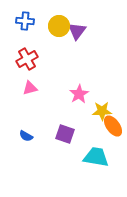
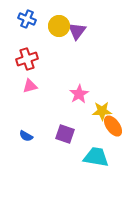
blue cross: moved 2 px right, 2 px up; rotated 18 degrees clockwise
red cross: rotated 10 degrees clockwise
pink triangle: moved 2 px up
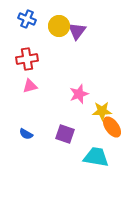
red cross: rotated 10 degrees clockwise
pink star: rotated 12 degrees clockwise
orange ellipse: moved 1 px left, 1 px down
blue semicircle: moved 2 px up
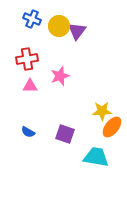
blue cross: moved 5 px right
pink triangle: rotated 14 degrees clockwise
pink star: moved 19 px left, 18 px up
orange ellipse: rotated 75 degrees clockwise
blue semicircle: moved 2 px right, 2 px up
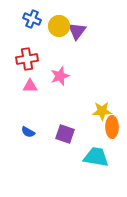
orange ellipse: rotated 40 degrees counterclockwise
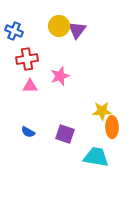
blue cross: moved 18 px left, 12 px down
purple triangle: moved 1 px up
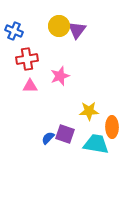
yellow star: moved 13 px left
blue semicircle: moved 20 px right, 6 px down; rotated 104 degrees clockwise
cyan trapezoid: moved 13 px up
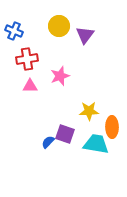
purple triangle: moved 8 px right, 5 px down
blue semicircle: moved 4 px down
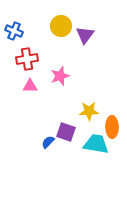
yellow circle: moved 2 px right
purple square: moved 1 px right, 2 px up
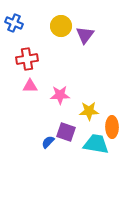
blue cross: moved 8 px up
pink star: moved 19 px down; rotated 18 degrees clockwise
